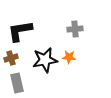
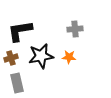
black star: moved 4 px left, 4 px up
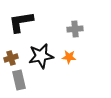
black L-shape: moved 1 px right, 9 px up
gray rectangle: moved 2 px right, 3 px up
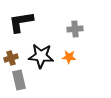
black star: rotated 15 degrees clockwise
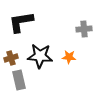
gray cross: moved 9 px right
black star: moved 1 px left
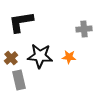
brown cross: rotated 24 degrees counterclockwise
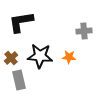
gray cross: moved 2 px down
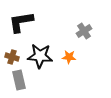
gray cross: rotated 28 degrees counterclockwise
brown cross: moved 1 px right, 1 px up; rotated 32 degrees counterclockwise
